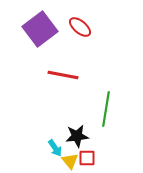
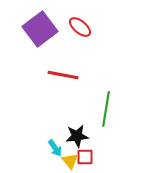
red square: moved 2 px left, 1 px up
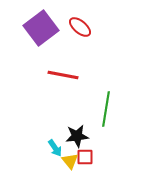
purple square: moved 1 px right, 1 px up
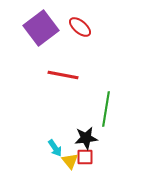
black star: moved 9 px right, 2 px down
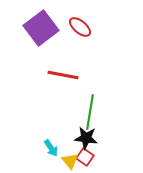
green line: moved 16 px left, 3 px down
black star: rotated 15 degrees clockwise
cyan arrow: moved 4 px left
red square: rotated 36 degrees clockwise
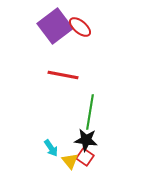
purple square: moved 14 px right, 2 px up
black star: moved 2 px down
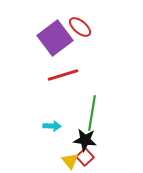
purple square: moved 12 px down
red line: rotated 28 degrees counterclockwise
green line: moved 2 px right, 1 px down
black star: moved 1 px left
cyan arrow: moved 1 px right, 22 px up; rotated 54 degrees counterclockwise
red square: rotated 12 degrees clockwise
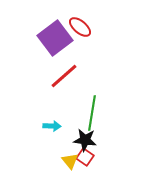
red line: moved 1 px right, 1 px down; rotated 24 degrees counterclockwise
red square: rotated 12 degrees counterclockwise
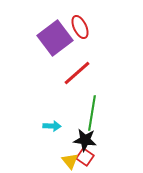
red ellipse: rotated 25 degrees clockwise
red line: moved 13 px right, 3 px up
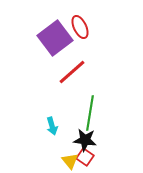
red line: moved 5 px left, 1 px up
green line: moved 2 px left
cyan arrow: rotated 72 degrees clockwise
